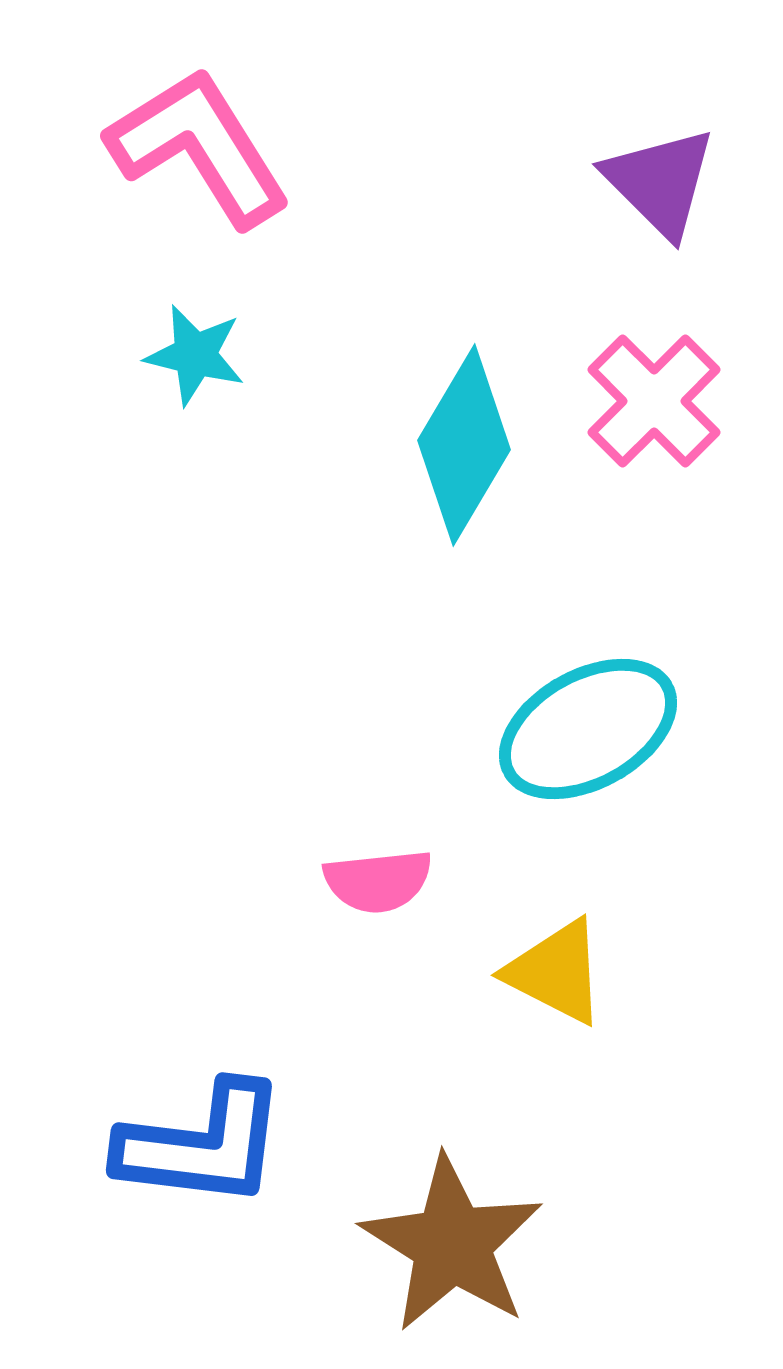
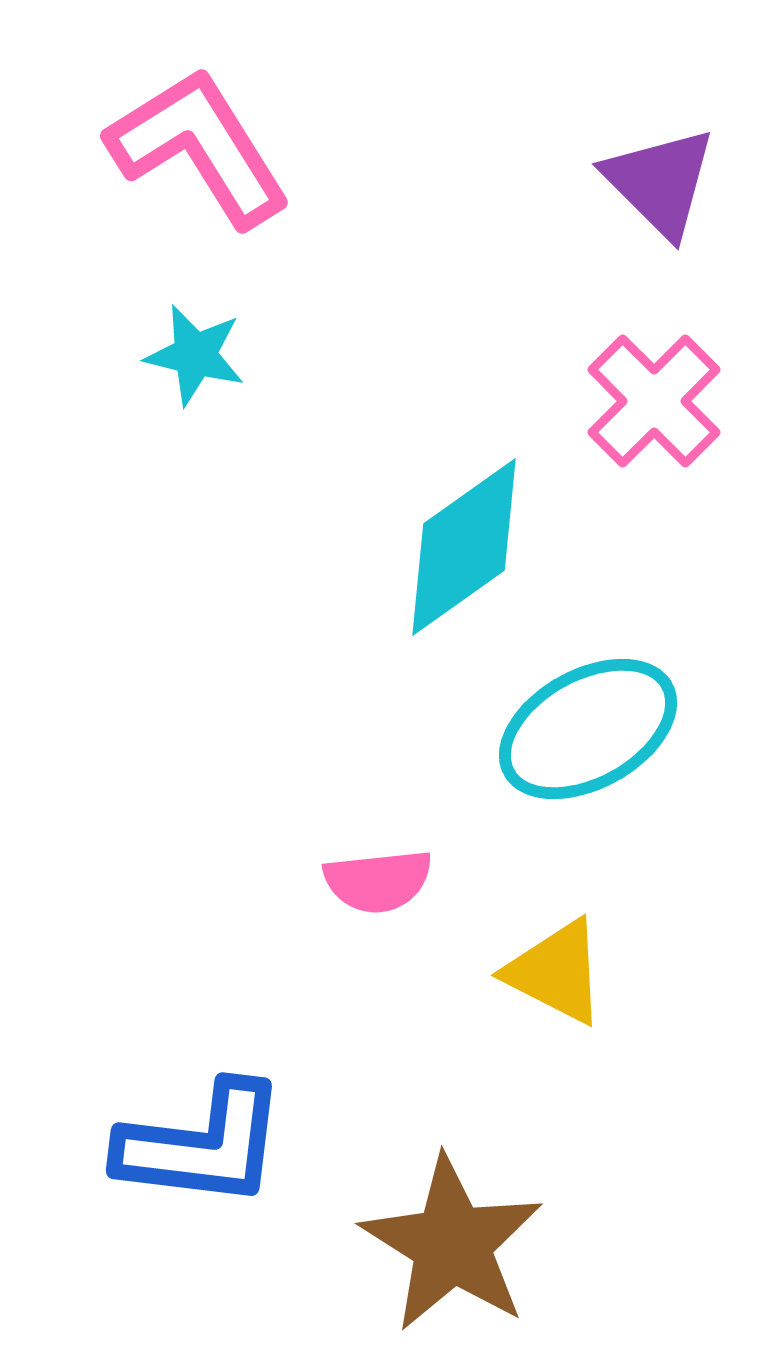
cyan diamond: moved 102 px down; rotated 24 degrees clockwise
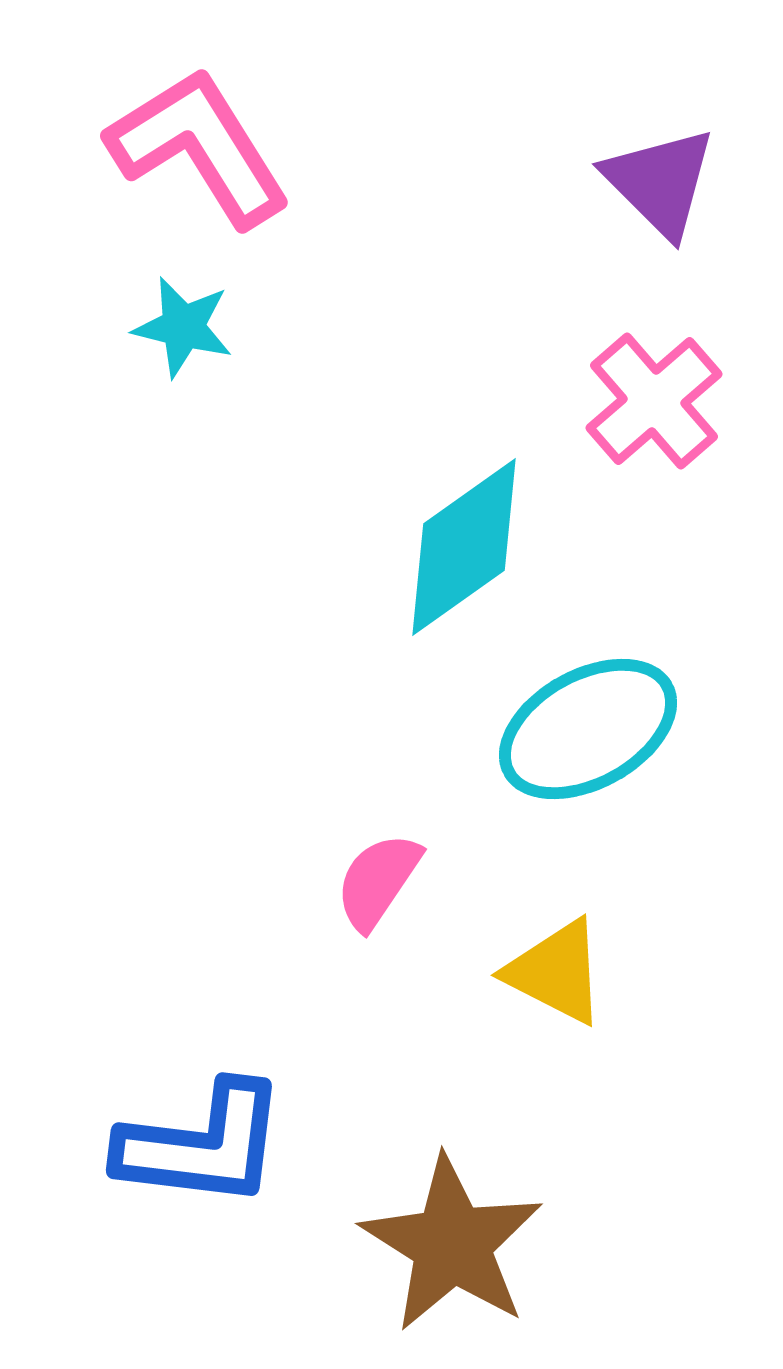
cyan star: moved 12 px left, 28 px up
pink cross: rotated 4 degrees clockwise
pink semicircle: rotated 130 degrees clockwise
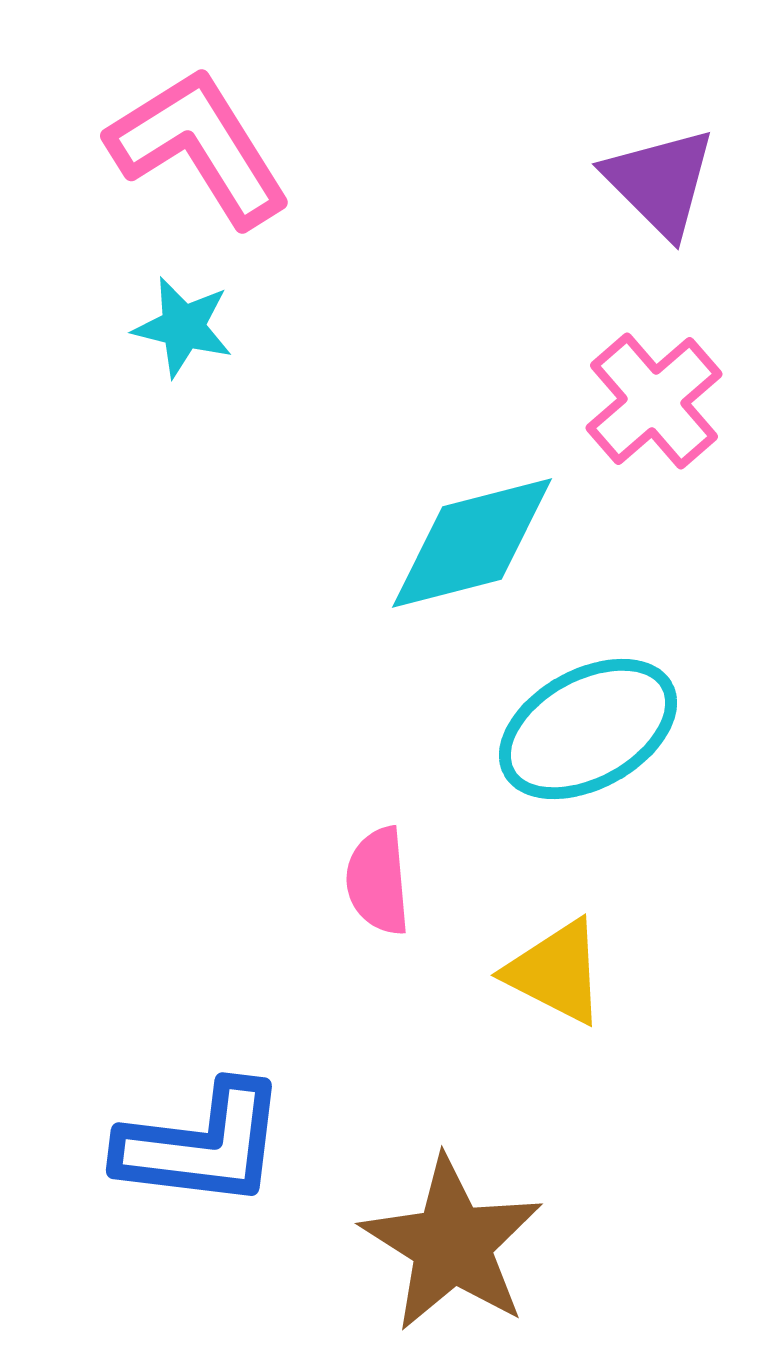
cyan diamond: moved 8 px right, 4 px up; rotated 21 degrees clockwise
pink semicircle: rotated 39 degrees counterclockwise
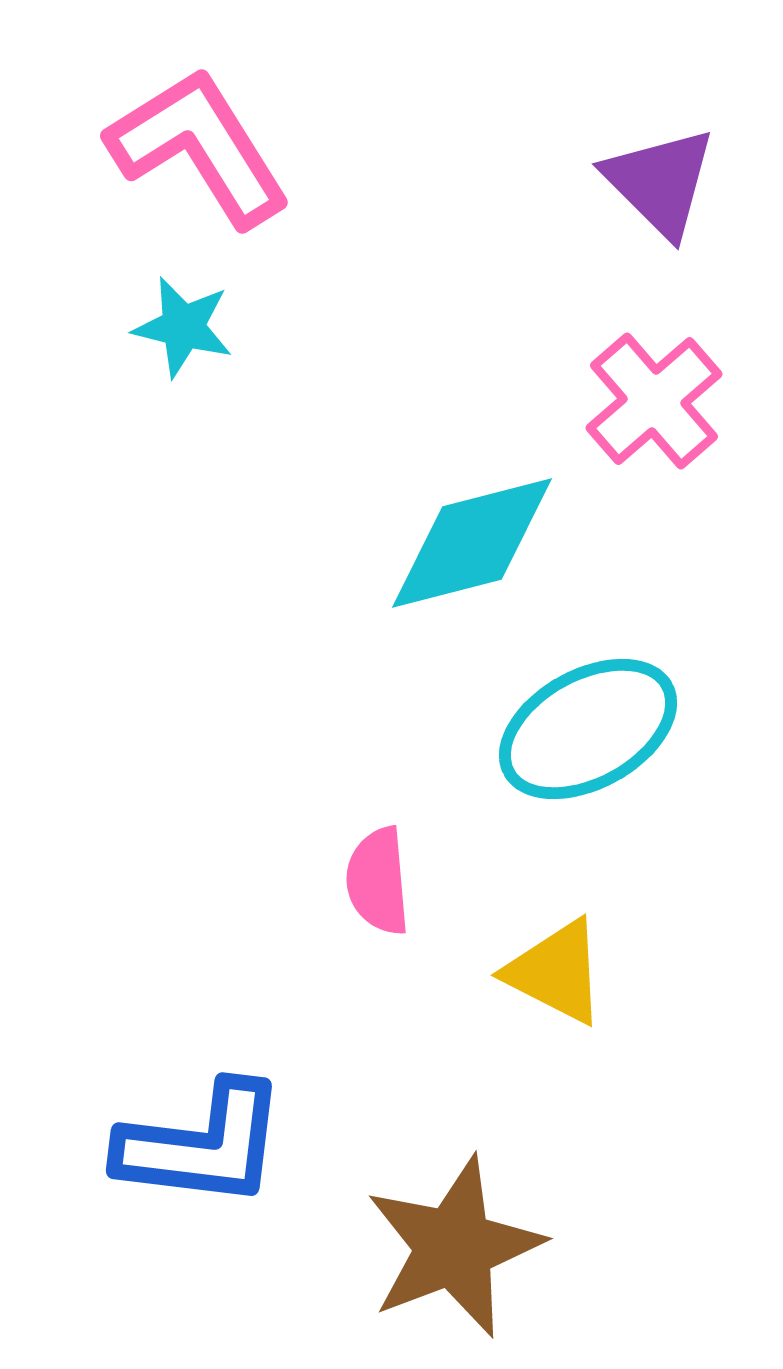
brown star: moved 2 px right, 3 px down; rotated 19 degrees clockwise
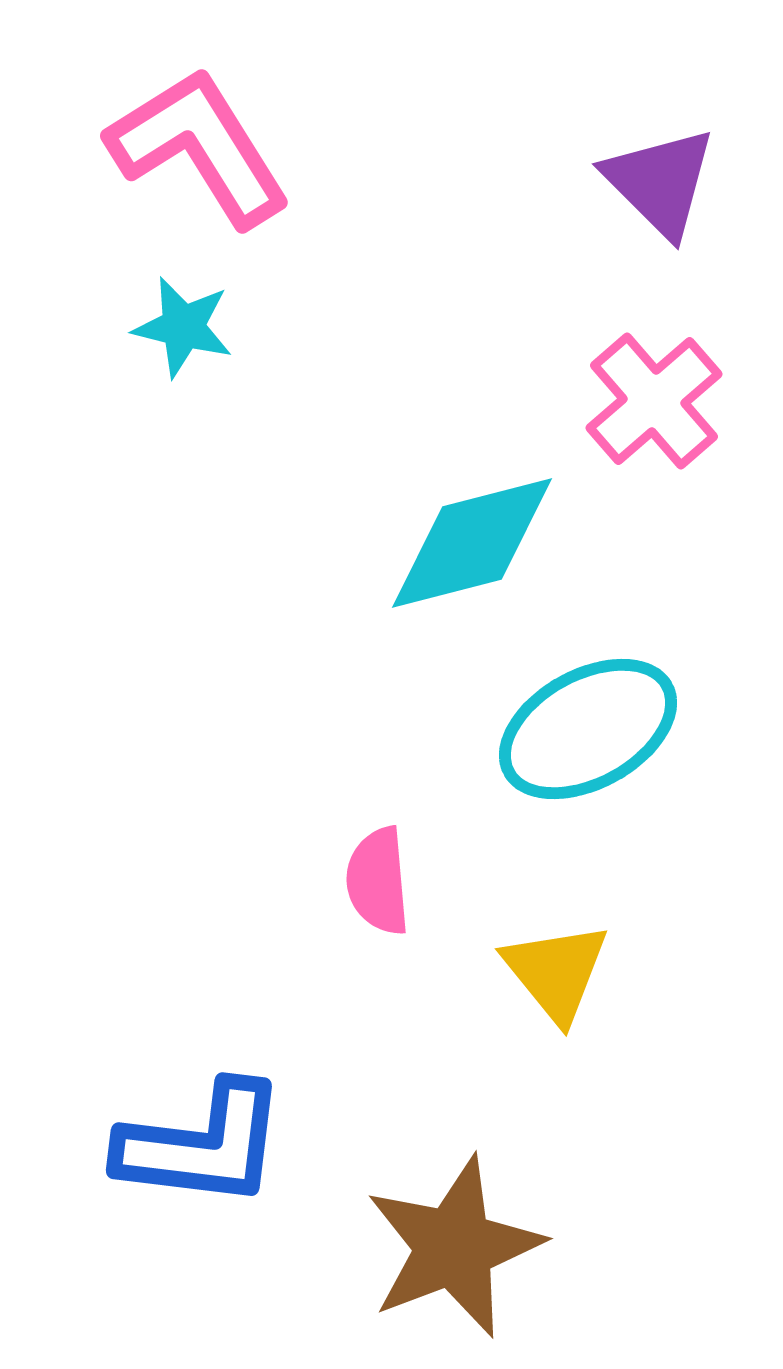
yellow triangle: rotated 24 degrees clockwise
